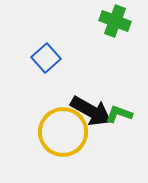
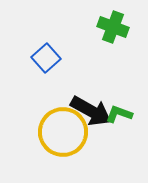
green cross: moved 2 px left, 6 px down
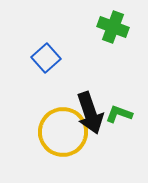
black arrow: moved 1 px left, 2 px down; rotated 42 degrees clockwise
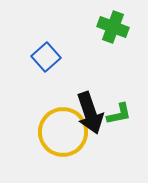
blue square: moved 1 px up
green L-shape: rotated 148 degrees clockwise
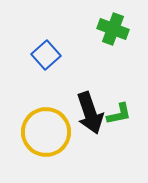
green cross: moved 2 px down
blue square: moved 2 px up
yellow circle: moved 17 px left
